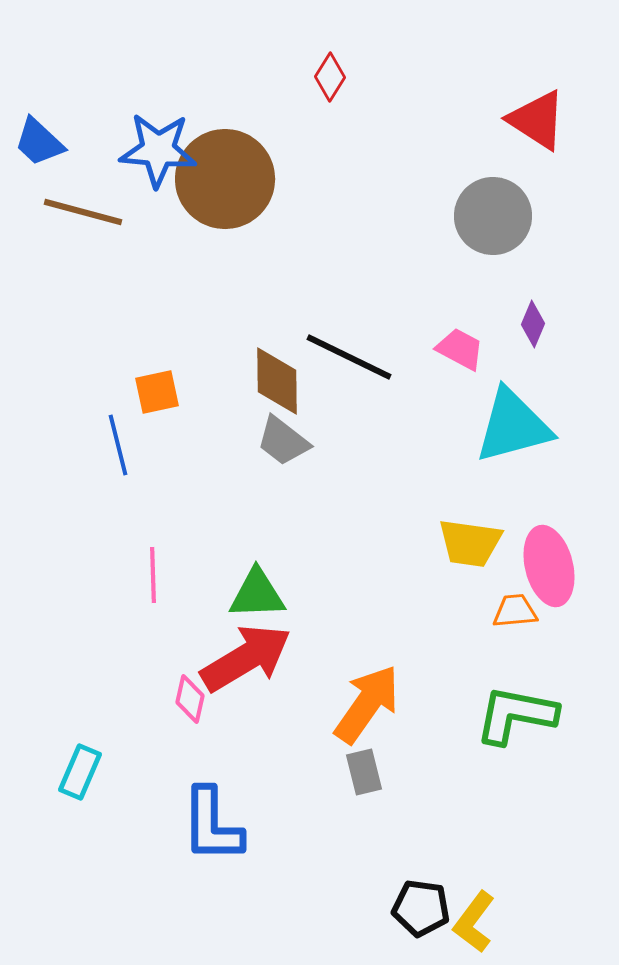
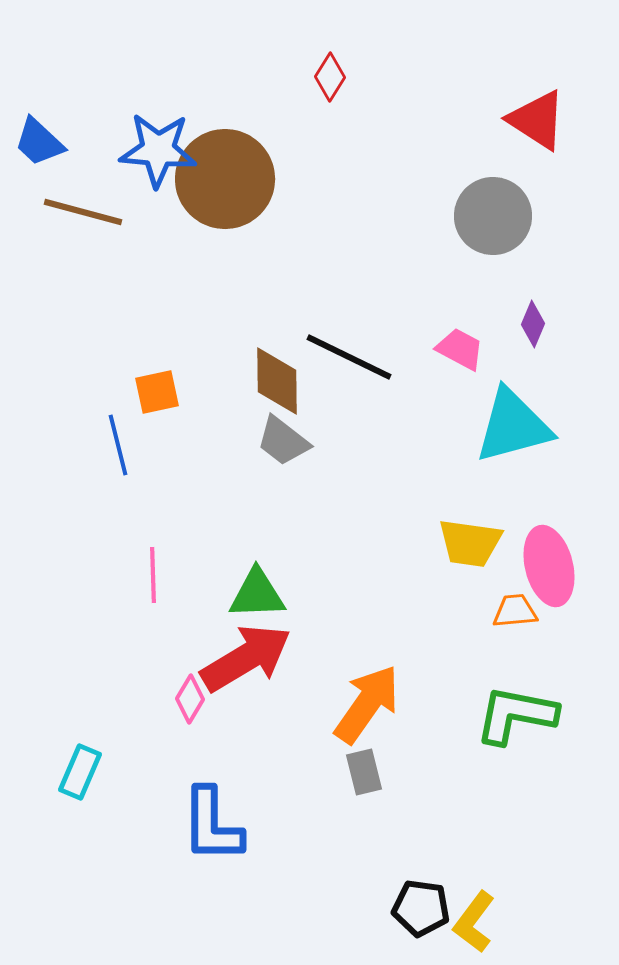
pink diamond: rotated 18 degrees clockwise
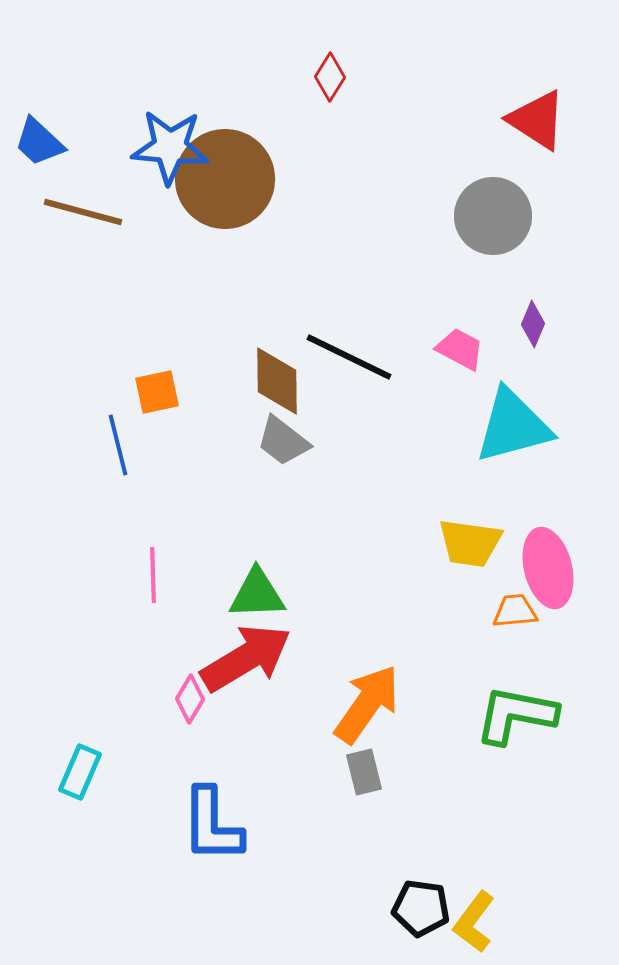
blue star: moved 12 px right, 3 px up
pink ellipse: moved 1 px left, 2 px down
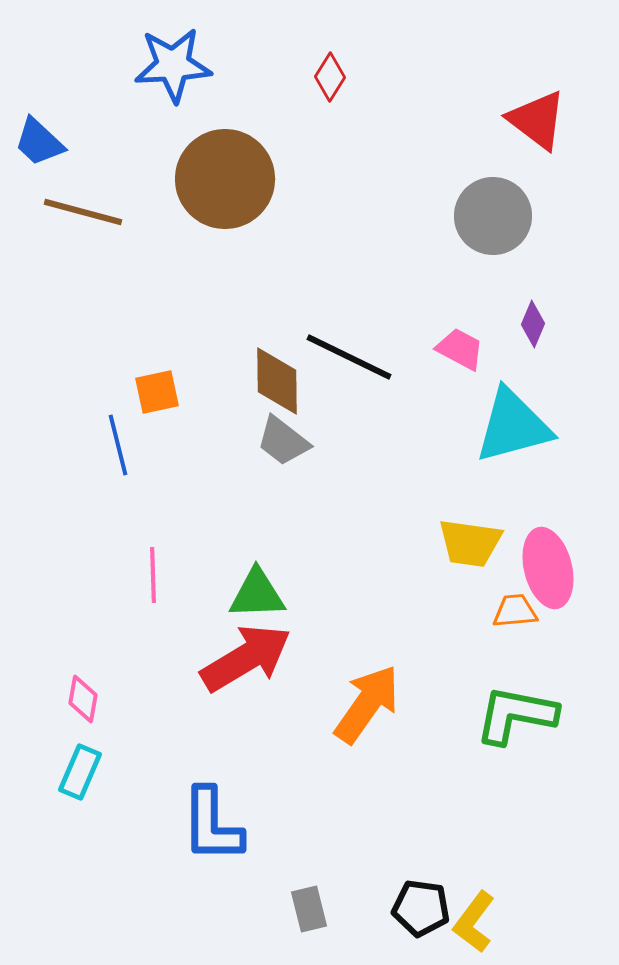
red triangle: rotated 4 degrees clockwise
blue star: moved 3 px right, 82 px up; rotated 8 degrees counterclockwise
pink diamond: moved 107 px left; rotated 21 degrees counterclockwise
gray rectangle: moved 55 px left, 137 px down
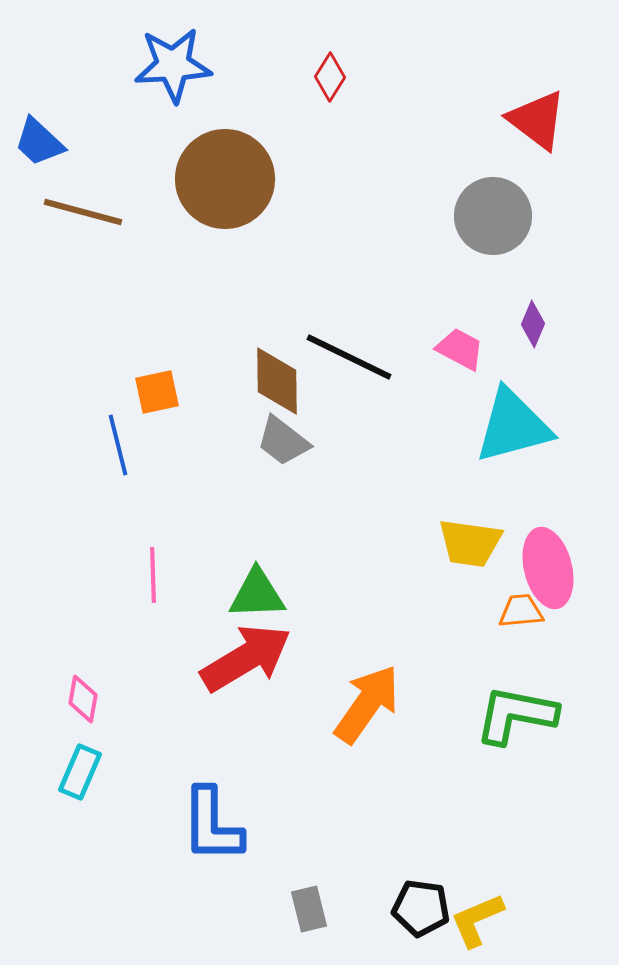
orange trapezoid: moved 6 px right
yellow L-shape: moved 3 px right, 2 px up; rotated 30 degrees clockwise
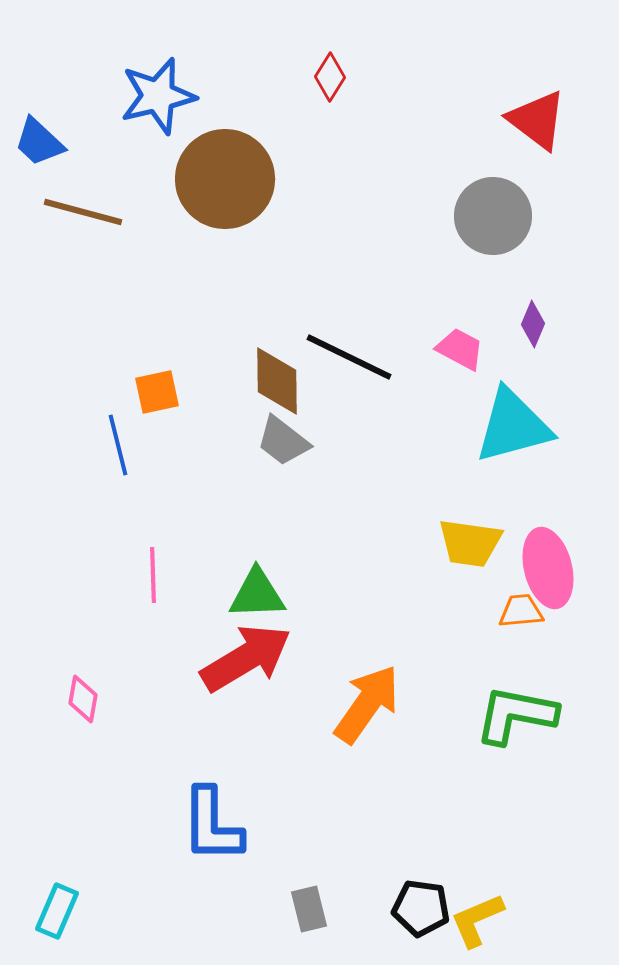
blue star: moved 15 px left, 31 px down; rotated 10 degrees counterclockwise
cyan rectangle: moved 23 px left, 139 px down
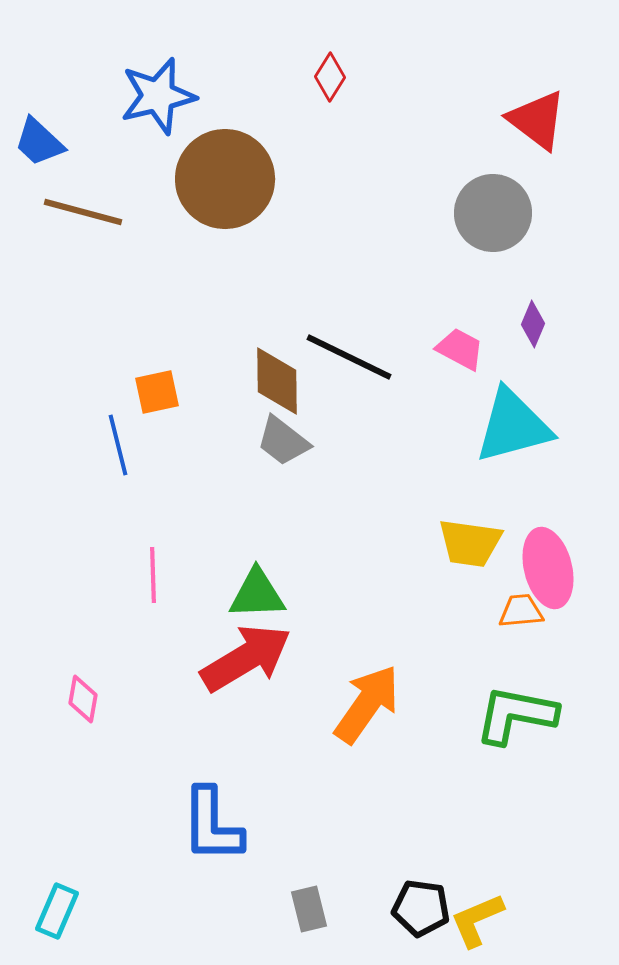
gray circle: moved 3 px up
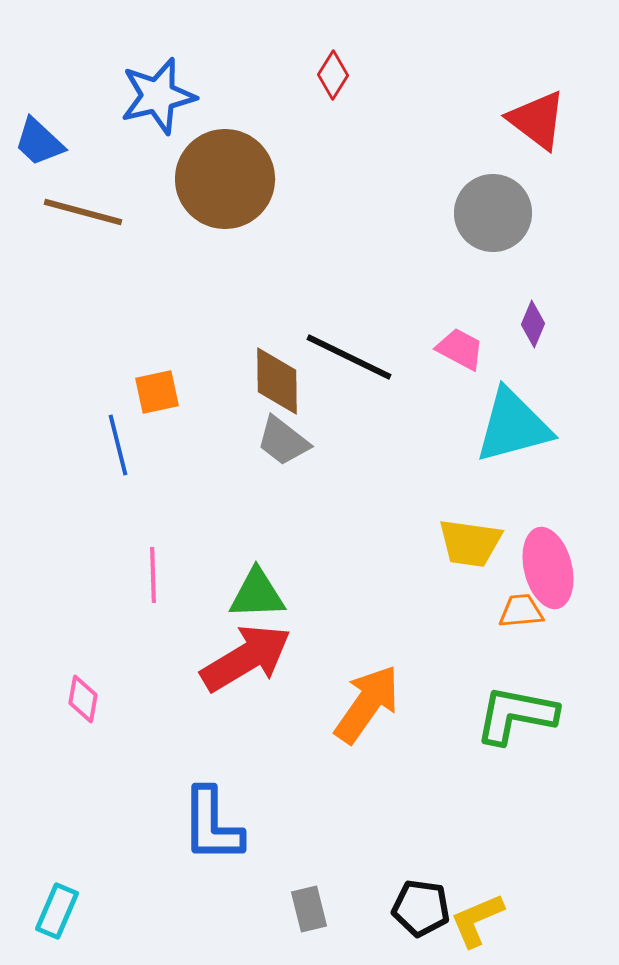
red diamond: moved 3 px right, 2 px up
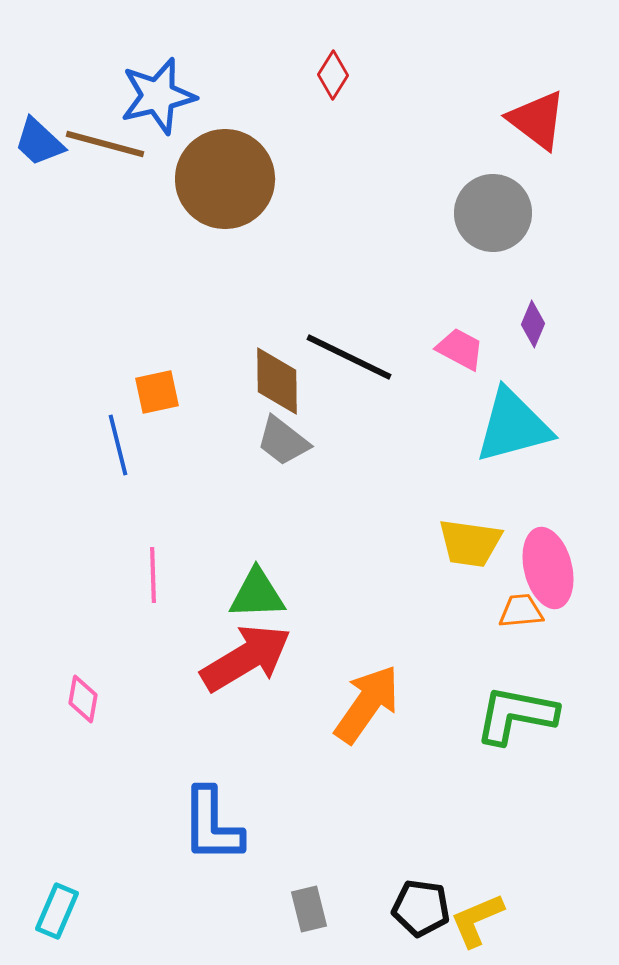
brown line: moved 22 px right, 68 px up
